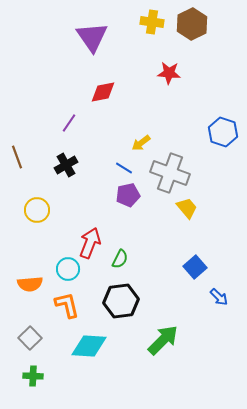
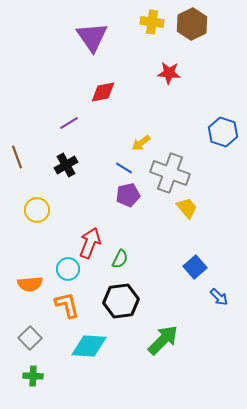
purple line: rotated 24 degrees clockwise
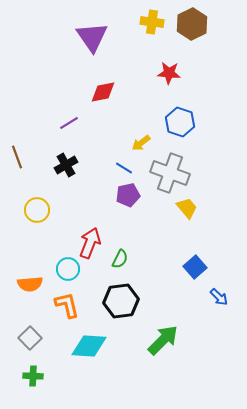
blue hexagon: moved 43 px left, 10 px up
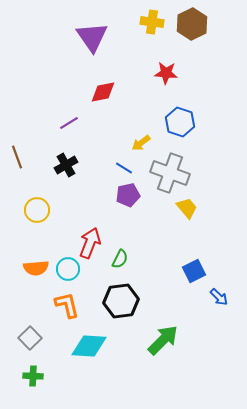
red star: moved 3 px left
blue square: moved 1 px left, 4 px down; rotated 15 degrees clockwise
orange semicircle: moved 6 px right, 16 px up
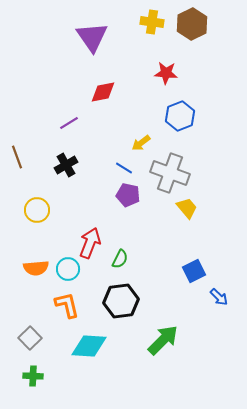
blue hexagon: moved 6 px up; rotated 20 degrees clockwise
purple pentagon: rotated 25 degrees clockwise
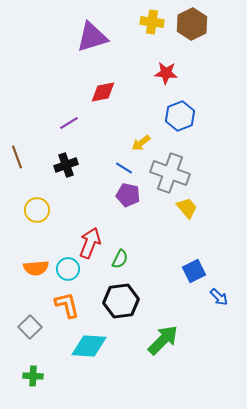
purple triangle: rotated 48 degrees clockwise
black cross: rotated 10 degrees clockwise
gray square: moved 11 px up
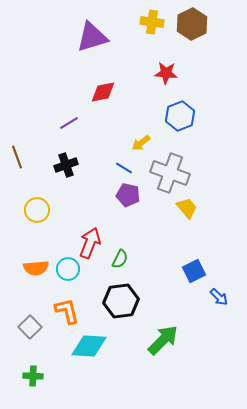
orange L-shape: moved 6 px down
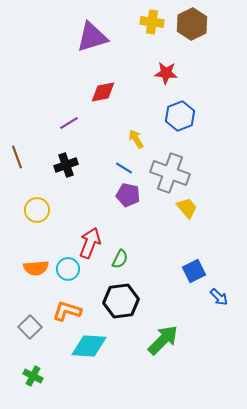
yellow arrow: moved 5 px left, 4 px up; rotated 96 degrees clockwise
orange L-shape: rotated 60 degrees counterclockwise
green cross: rotated 24 degrees clockwise
